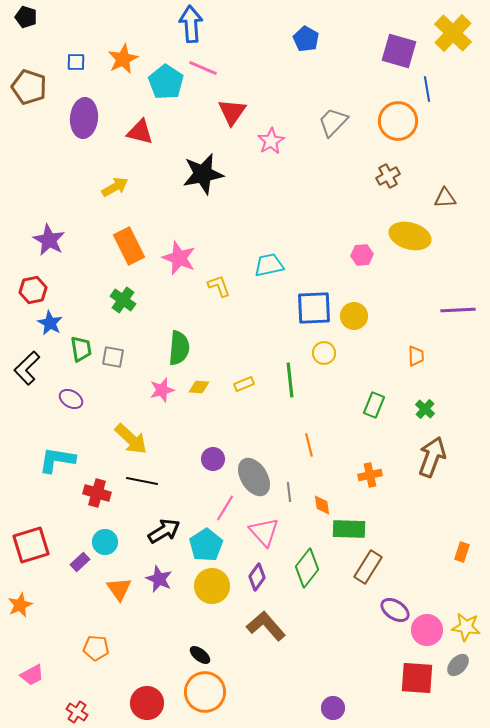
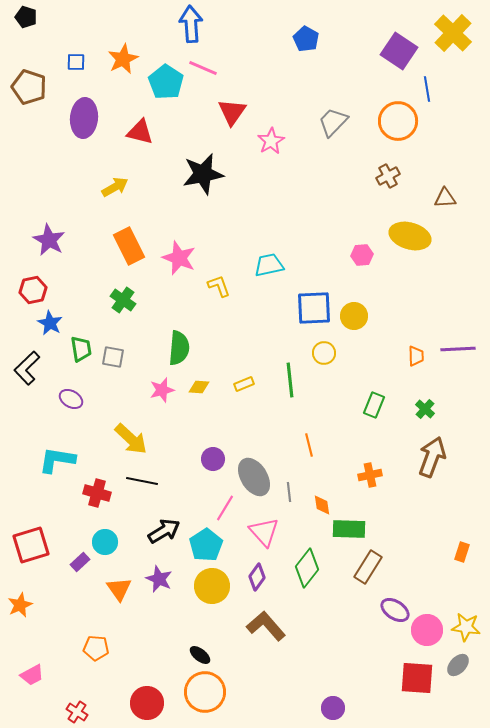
purple square at (399, 51): rotated 18 degrees clockwise
purple line at (458, 310): moved 39 px down
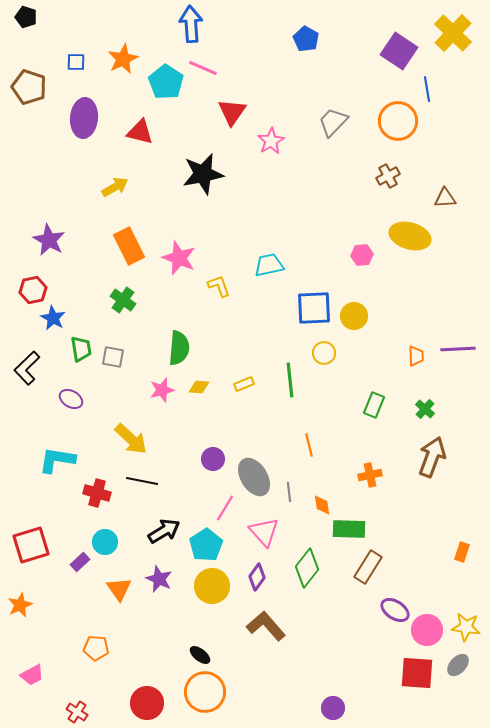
blue star at (50, 323): moved 3 px right, 5 px up
red square at (417, 678): moved 5 px up
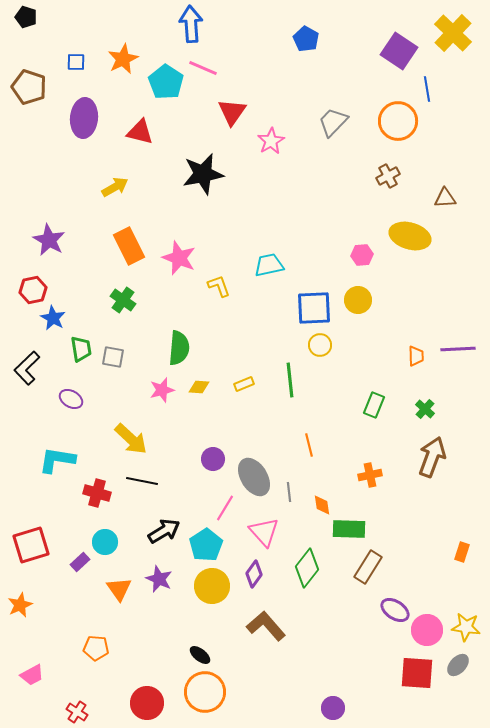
yellow circle at (354, 316): moved 4 px right, 16 px up
yellow circle at (324, 353): moved 4 px left, 8 px up
purple diamond at (257, 577): moved 3 px left, 3 px up
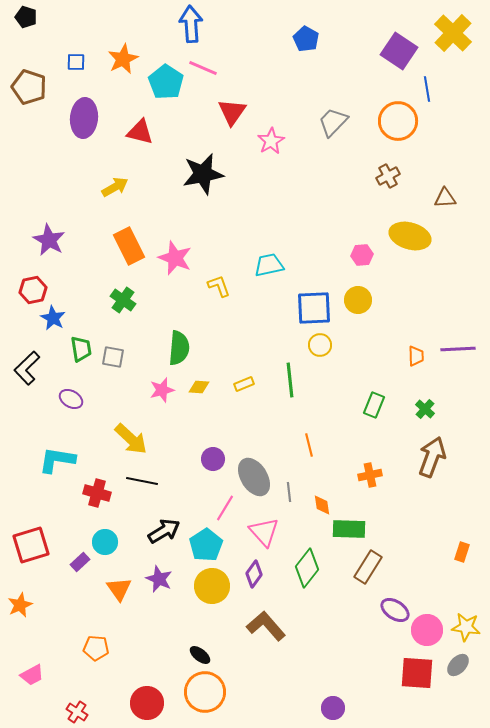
pink star at (179, 258): moved 4 px left
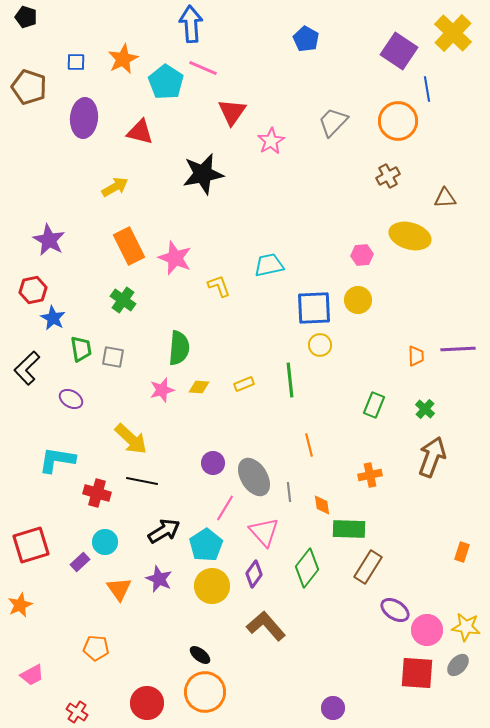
purple circle at (213, 459): moved 4 px down
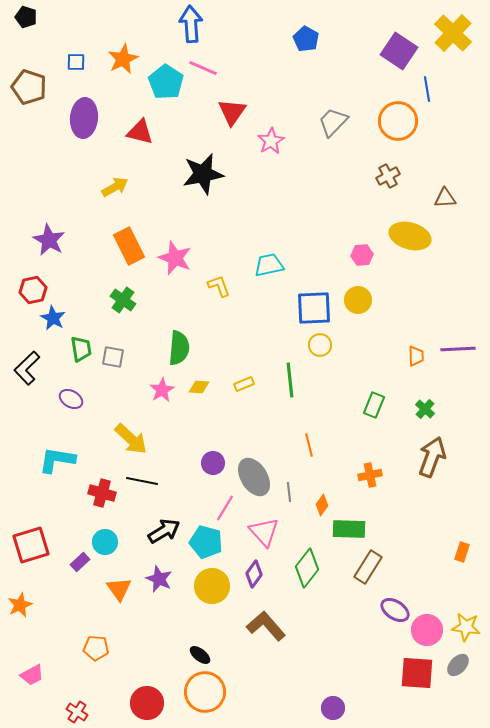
pink star at (162, 390): rotated 15 degrees counterclockwise
red cross at (97, 493): moved 5 px right
orange diamond at (322, 505): rotated 45 degrees clockwise
cyan pentagon at (206, 545): moved 3 px up; rotated 24 degrees counterclockwise
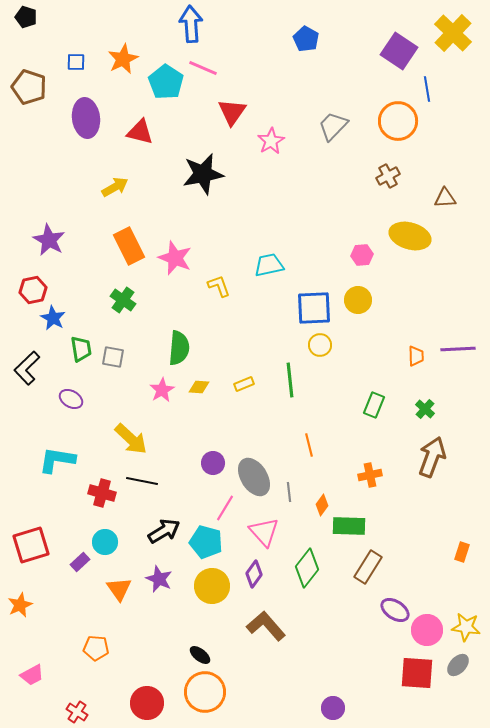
purple ellipse at (84, 118): moved 2 px right; rotated 12 degrees counterclockwise
gray trapezoid at (333, 122): moved 4 px down
green rectangle at (349, 529): moved 3 px up
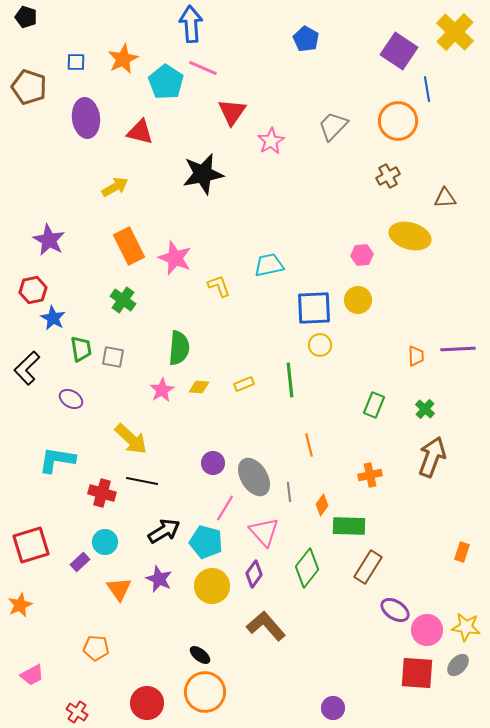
yellow cross at (453, 33): moved 2 px right, 1 px up
